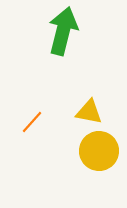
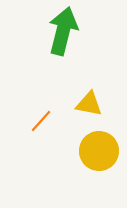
yellow triangle: moved 8 px up
orange line: moved 9 px right, 1 px up
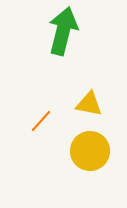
yellow circle: moved 9 px left
